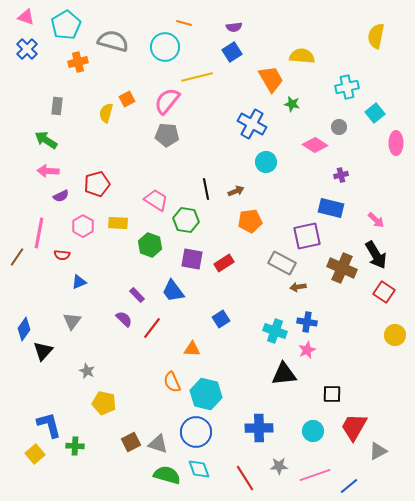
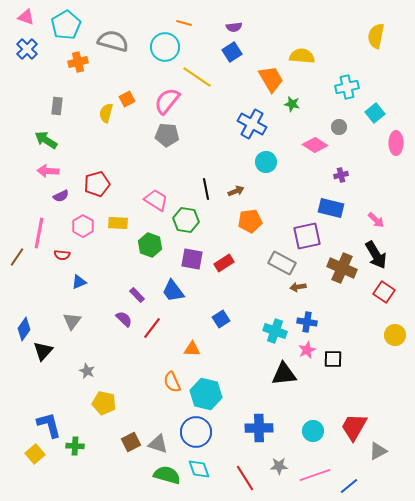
yellow line at (197, 77): rotated 48 degrees clockwise
black square at (332, 394): moved 1 px right, 35 px up
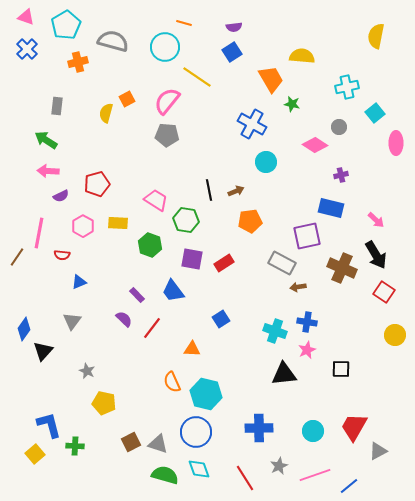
black line at (206, 189): moved 3 px right, 1 px down
black square at (333, 359): moved 8 px right, 10 px down
gray star at (279, 466): rotated 24 degrees counterclockwise
green semicircle at (167, 475): moved 2 px left
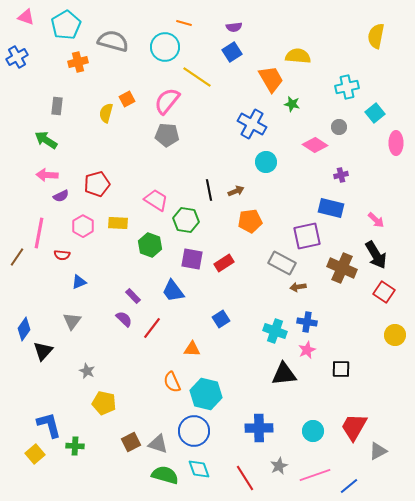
blue cross at (27, 49): moved 10 px left, 8 px down; rotated 15 degrees clockwise
yellow semicircle at (302, 56): moved 4 px left
pink arrow at (48, 171): moved 1 px left, 4 px down
purple rectangle at (137, 295): moved 4 px left, 1 px down
blue circle at (196, 432): moved 2 px left, 1 px up
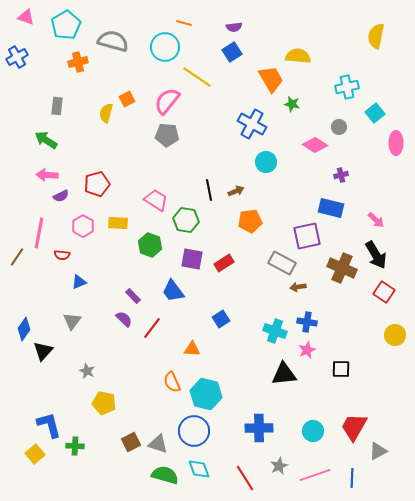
blue line at (349, 486): moved 3 px right, 8 px up; rotated 48 degrees counterclockwise
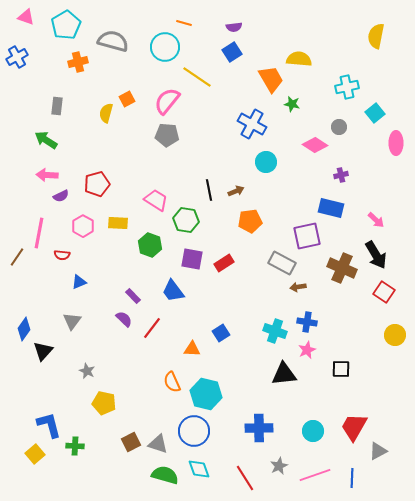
yellow semicircle at (298, 56): moved 1 px right, 3 px down
blue square at (221, 319): moved 14 px down
